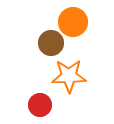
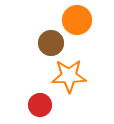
orange circle: moved 4 px right, 2 px up
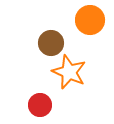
orange circle: moved 13 px right
orange star: moved 4 px up; rotated 24 degrees clockwise
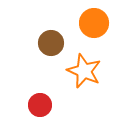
orange circle: moved 4 px right, 3 px down
orange star: moved 15 px right, 1 px up
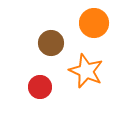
orange star: moved 2 px right
red circle: moved 18 px up
